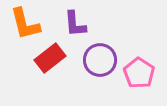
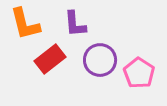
red rectangle: moved 1 px down
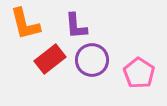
purple L-shape: moved 1 px right, 2 px down
purple circle: moved 8 px left
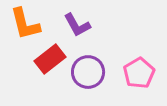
purple L-shape: moved 1 px right, 1 px up; rotated 24 degrees counterclockwise
purple circle: moved 4 px left, 12 px down
pink pentagon: rotated 8 degrees clockwise
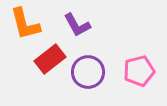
pink pentagon: moved 2 px up; rotated 16 degrees clockwise
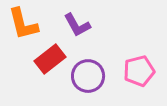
orange L-shape: moved 2 px left
purple circle: moved 4 px down
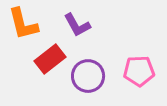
pink pentagon: rotated 12 degrees clockwise
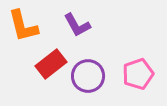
orange L-shape: moved 2 px down
red rectangle: moved 1 px right, 5 px down
pink pentagon: moved 1 px left, 3 px down; rotated 16 degrees counterclockwise
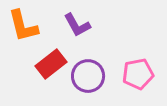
pink pentagon: rotated 8 degrees clockwise
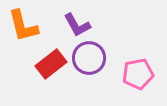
purple circle: moved 1 px right, 18 px up
